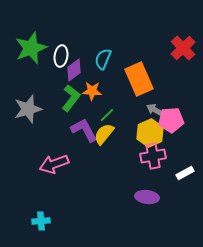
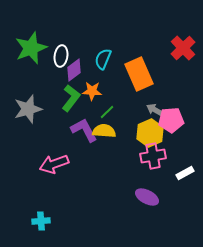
orange rectangle: moved 5 px up
green line: moved 3 px up
yellow semicircle: moved 3 px up; rotated 55 degrees clockwise
purple ellipse: rotated 20 degrees clockwise
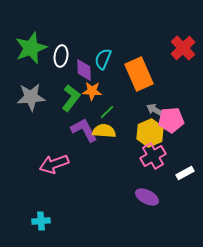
purple diamond: moved 10 px right; rotated 55 degrees counterclockwise
gray star: moved 3 px right, 12 px up; rotated 12 degrees clockwise
pink cross: rotated 20 degrees counterclockwise
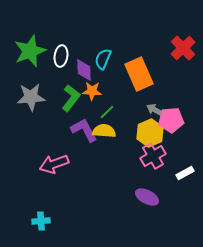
green star: moved 1 px left, 3 px down
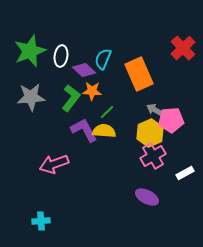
purple diamond: rotated 45 degrees counterclockwise
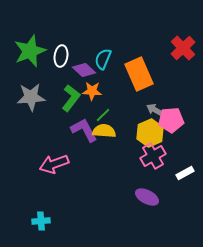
green line: moved 4 px left, 3 px down
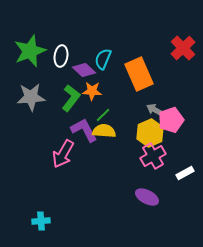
pink pentagon: rotated 15 degrees counterclockwise
pink arrow: moved 9 px right, 10 px up; rotated 40 degrees counterclockwise
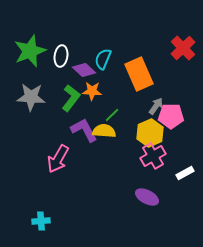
gray star: rotated 8 degrees clockwise
gray arrow: moved 1 px right, 4 px up; rotated 96 degrees clockwise
green line: moved 9 px right
pink pentagon: moved 4 px up; rotated 20 degrees clockwise
pink arrow: moved 5 px left, 5 px down
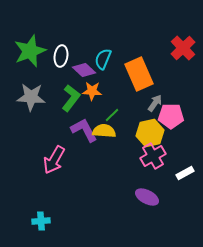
gray arrow: moved 1 px left, 3 px up
yellow hexagon: rotated 12 degrees clockwise
pink arrow: moved 4 px left, 1 px down
